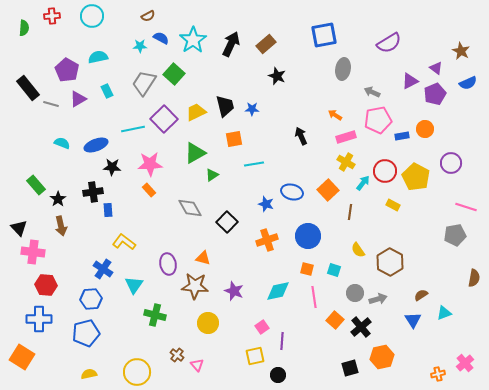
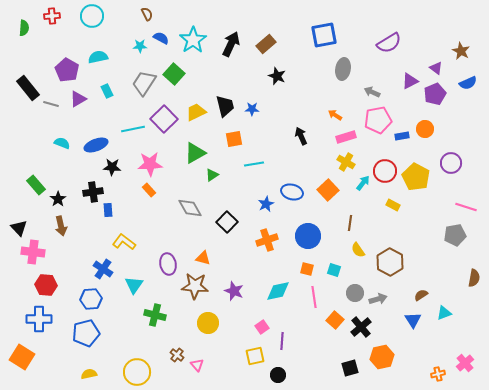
brown semicircle at (148, 16): moved 1 px left, 2 px up; rotated 88 degrees counterclockwise
blue star at (266, 204): rotated 28 degrees clockwise
brown line at (350, 212): moved 11 px down
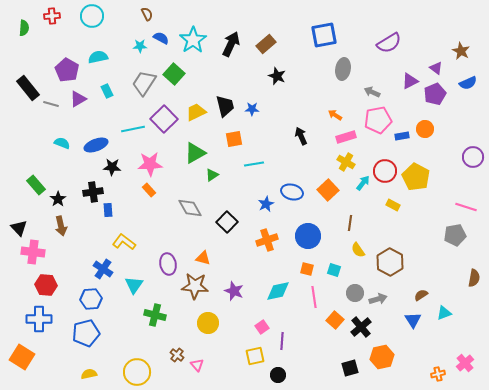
purple circle at (451, 163): moved 22 px right, 6 px up
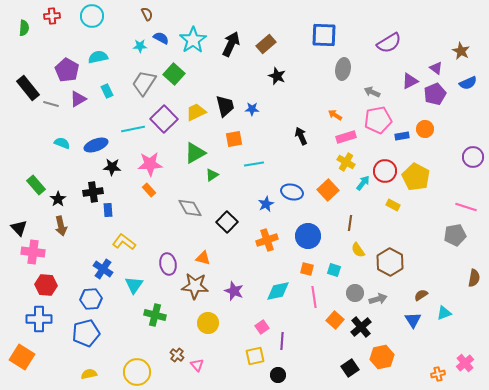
blue square at (324, 35): rotated 12 degrees clockwise
black square at (350, 368): rotated 18 degrees counterclockwise
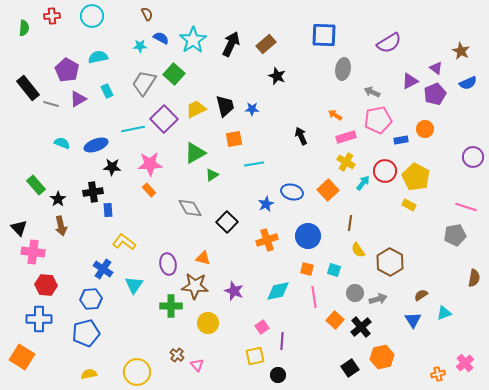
yellow trapezoid at (196, 112): moved 3 px up
blue rectangle at (402, 136): moved 1 px left, 4 px down
yellow rectangle at (393, 205): moved 16 px right
green cross at (155, 315): moved 16 px right, 9 px up; rotated 15 degrees counterclockwise
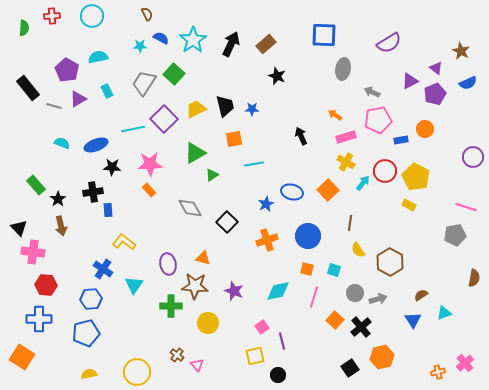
gray line at (51, 104): moved 3 px right, 2 px down
pink line at (314, 297): rotated 25 degrees clockwise
purple line at (282, 341): rotated 18 degrees counterclockwise
orange cross at (438, 374): moved 2 px up
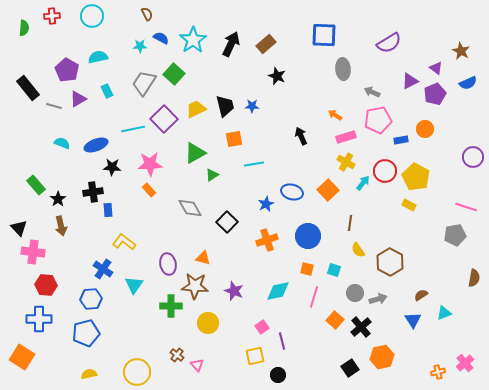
gray ellipse at (343, 69): rotated 15 degrees counterclockwise
blue star at (252, 109): moved 3 px up
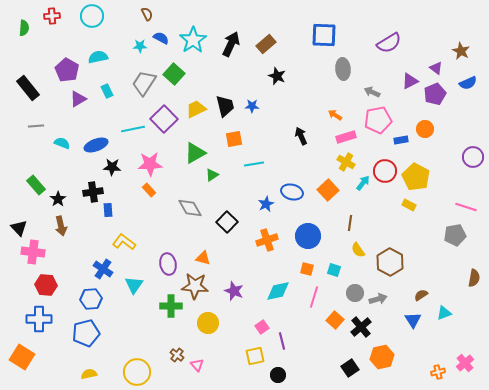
gray line at (54, 106): moved 18 px left, 20 px down; rotated 21 degrees counterclockwise
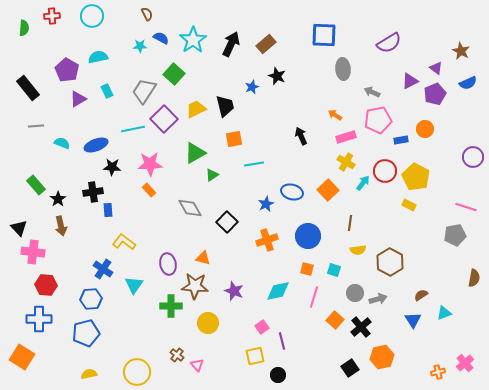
gray trapezoid at (144, 83): moved 8 px down
blue star at (252, 106): moved 19 px up; rotated 24 degrees counterclockwise
yellow semicircle at (358, 250): rotated 63 degrees counterclockwise
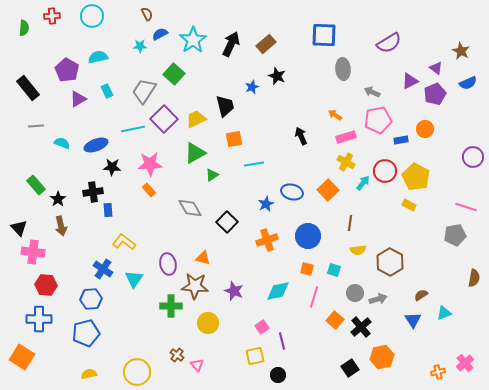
blue semicircle at (161, 38): moved 1 px left, 4 px up; rotated 56 degrees counterclockwise
yellow trapezoid at (196, 109): moved 10 px down
cyan triangle at (134, 285): moved 6 px up
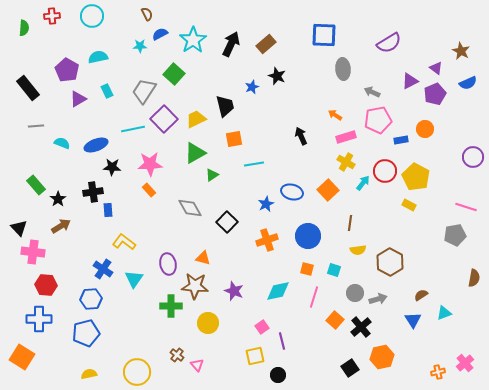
brown arrow at (61, 226): rotated 108 degrees counterclockwise
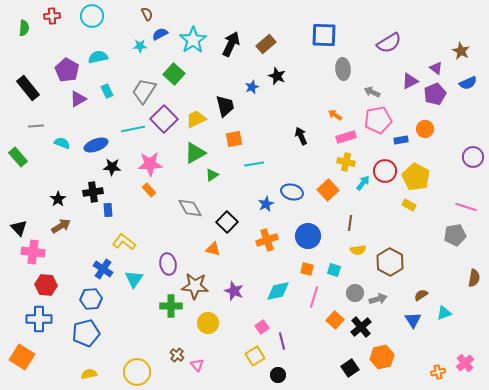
yellow cross at (346, 162): rotated 18 degrees counterclockwise
green rectangle at (36, 185): moved 18 px left, 28 px up
orange triangle at (203, 258): moved 10 px right, 9 px up
yellow square at (255, 356): rotated 18 degrees counterclockwise
